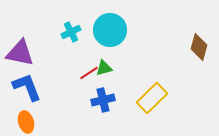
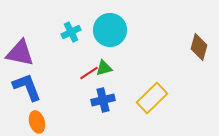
orange ellipse: moved 11 px right
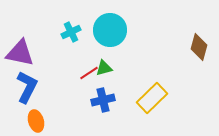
blue L-shape: rotated 48 degrees clockwise
orange ellipse: moved 1 px left, 1 px up
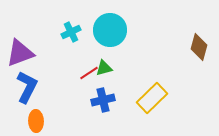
purple triangle: rotated 32 degrees counterclockwise
orange ellipse: rotated 15 degrees clockwise
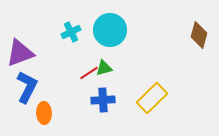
brown diamond: moved 12 px up
blue cross: rotated 10 degrees clockwise
orange ellipse: moved 8 px right, 8 px up
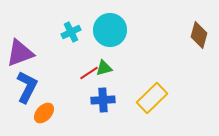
orange ellipse: rotated 45 degrees clockwise
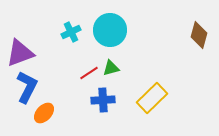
green triangle: moved 7 px right
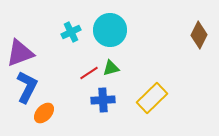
brown diamond: rotated 12 degrees clockwise
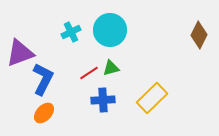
blue L-shape: moved 16 px right, 8 px up
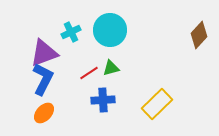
brown diamond: rotated 16 degrees clockwise
purple triangle: moved 24 px right
yellow rectangle: moved 5 px right, 6 px down
